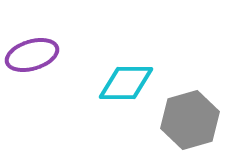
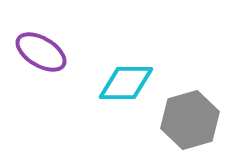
purple ellipse: moved 9 px right, 3 px up; rotated 48 degrees clockwise
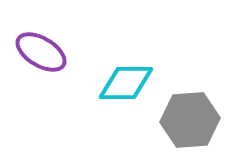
gray hexagon: rotated 12 degrees clockwise
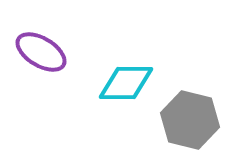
gray hexagon: rotated 18 degrees clockwise
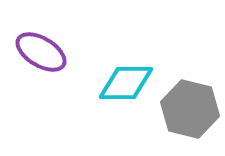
gray hexagon: moved 11 px up
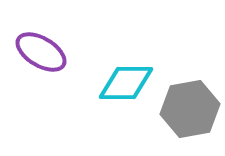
gray hexagon: rotated 24 degrees counterclockwise
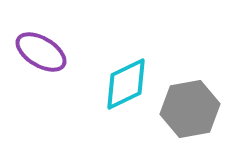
cyan diamond: moved 1 px down; rotated 26 degrees counterclockwise
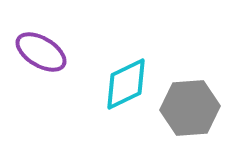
gray hexagon: moved 1 px up; rotated 6 degrees clockwise
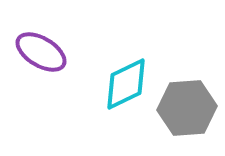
gray hexagon: moved 3 px left
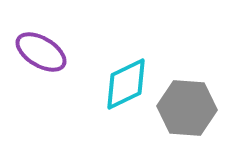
gray hexagon: rotated 8 degrees clockwise
